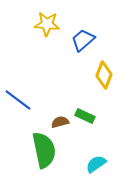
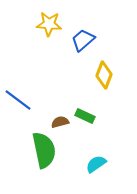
yellow star: moved 2 px right
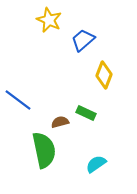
yellow star: moved 4 px up; rotated 20 degrees clockwise
green rectangle: moved 1 px right, 3 px up
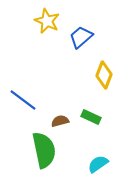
yellow star: moved 2 px left, 1 px down
blue trapezoid: moved 2 px left, 3 px up
blue line: moved 5 px right
green rectangle: moved 5 px right, 4 px down
brown semicircle: moved 1 px up
cyan semicircle: moved 2 px right
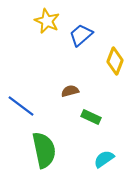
blue trapezoid: moved 2 px up
yellow diamond: moved 11 px right, 14 px up
blue line: moved 2 px left, 6 px down
brown semicircle: moved 10 px right, 30 px up
cyan semicircle: moved 6 px right, 5 px up
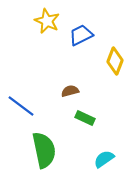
blue trapezoid: rotated 15 degrees clockwise
green rectangle: moved 6 px left, 1 px down
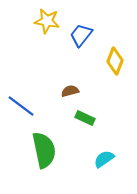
yellow star: rotated 15 degrees counterclockwise
blue trapezoid: rotated 25 degrees counterclockwise
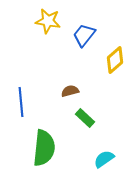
yellow star: moved 1 px right
blue trapezoid: moved 3 px right
yellow diamond: moved 1 px up; rotated 28 degrees clockwise
blue line: moved 4 px up; rotated 48 degrees clockwise
green rectangle: rotated 18 degrees clockwise
green semicircle: moved 2 px up; rotated 18 degrees clockwise
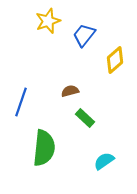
yellow star: rotated 30 degrees counterclockwise
blue line: rotated 24 degrees clockwise
cyan semicircle: moved 2 px down
